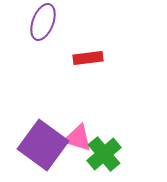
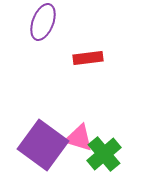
pink triangle: moved 1 px right
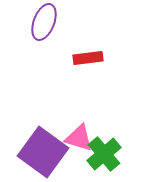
purple ellipse: moved 1 px right
purple square: moved 7 px down
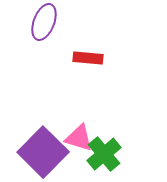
red rectangle: rotated 12 degrees clockwise
purple square: rotated 9 degrees clockwise
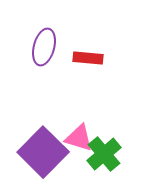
purple ellipse: moved 25 px down; rotated 6 degrees counterclockwise
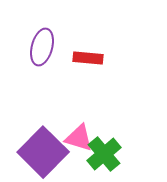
purple ellipse: moved 2 px left
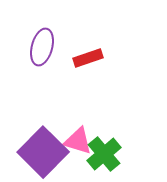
red rectangle: rotated 24 degrees counterclockwise
pink triangle: moved 1 px left, 3 px down
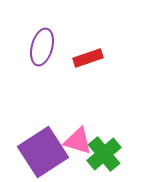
purple square: rotated 12 degrees clockwise
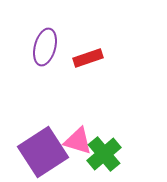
purple ellipse: moved 3 px right
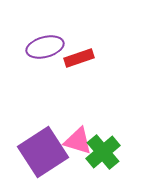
purple ellipse: rotated 60 degrees clockwise
red rectangle: moved 9 px left
green cross: moved 1 px left, 2 px up
